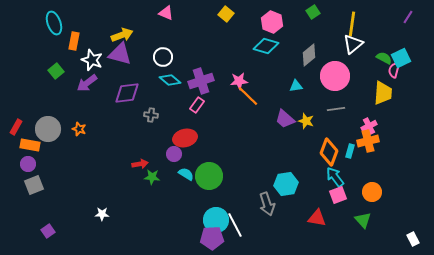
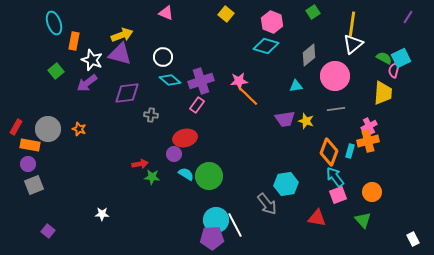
purple trapezoid at (285, 119): rotated 50 degrees counterclockwise
gray arrow at (267, 204): rotated 20 degrees counterclockwise
purple square at (48, 231): rotated 16 degrees counterclockwise
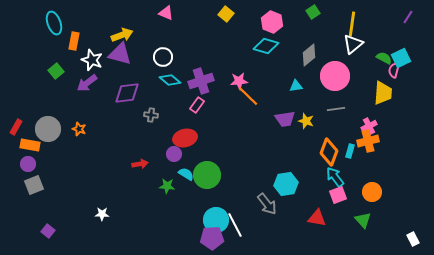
green circle at (209, 176): moved 2 px left, 1 px up
green star at (152, 177): moved 15 px right, 9 px down
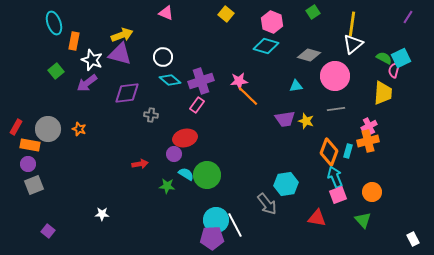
gray diamond at (309, 55): rotated 55 degrees clockwise
cyan rectangle at (350, 151): moved 2 px left
cyan arrow at (335, 177): rotated 15 degrees clockwise
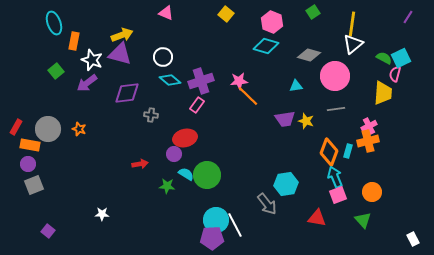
pink semicircle at (394, 70): moved 1 px right, 4 px down
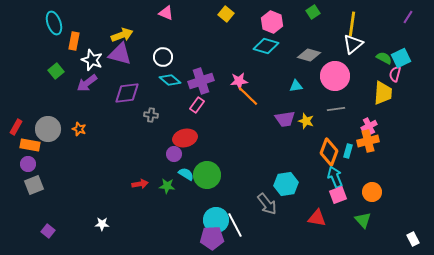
red arrow at (140, 164): moved 20 px down
white star at (102, 214): moved 10 px down
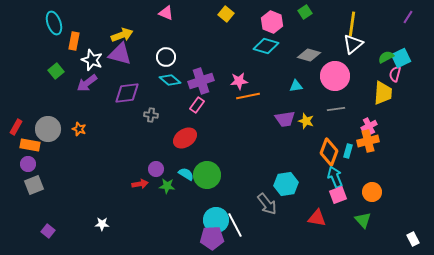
green square at (313, 12): moved 8 px left
white circle at (163, 57): moved 3 px right
green semicircle at (384, 58): moved 2 px right, 1 px up; rotated 56 degrees counterclockwise
orange line at (248, 96): rotated 55 degrees counterclockwise
red ellipse at (185, 138): rotated 20 degrees counterclockwise
purple circle at (174, 154): moved 18 px left, 15 px down
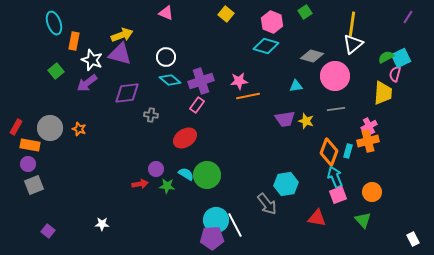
gray diamond at (309, 55): moved 3 px right, 1 px down
gray circle at (48, 129): moved 2 px right, 1 px up
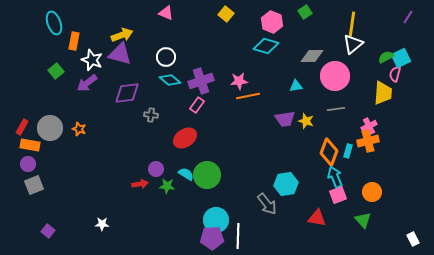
gray diamond at (312, 56): rotated 15 degrees counterclockwise
red rectangle at (16, 127): moved 6 px right
white line at (235, 225): moved 3 px right, 11 px down; rotated 30 degrees clockwise
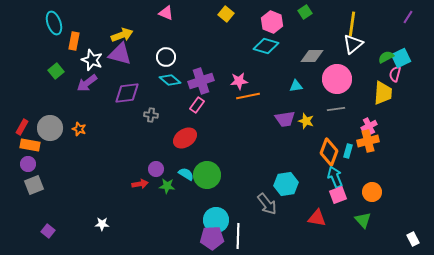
pink circle at (335, 76): moved 2 px right, 3 px down
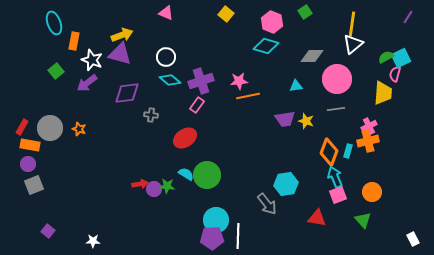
purple circle at (156, 169): moved 2 px left, 20 px down
white star at (102, 224): moved 9 px left, 17 px down
